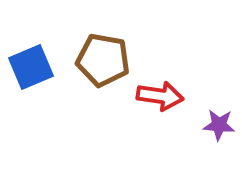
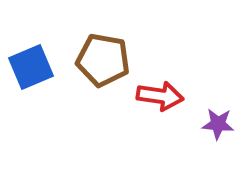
purple star: moved 1 px left, 1 px up
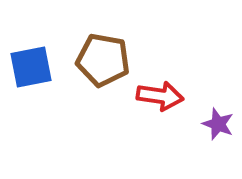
blue square: rotated 12 degrees clockwise
purple star: rotated 16 degrees clockwise
